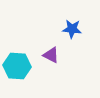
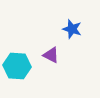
blue star: rotated 12 degrees clockwise
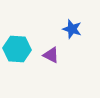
cyan hexagon: moved 17 px up
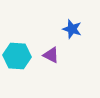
cyan hexagon: moved 7 px down
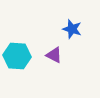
purple triangle: moved 3 px right
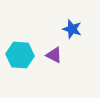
cyan hexagon: moved 3 px right, 1 px up
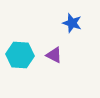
blue star: moved 6 px up
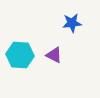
blue star: rotated 24 degrees counterclockwise
